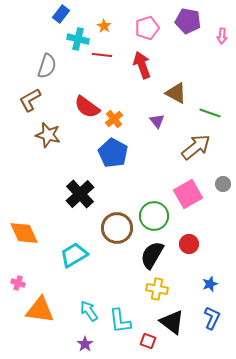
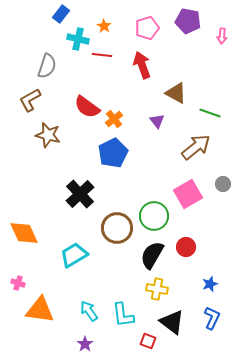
blue pentagon: rotated 16 degrees clockwise
red circle: moved 3 px left, 3 px down
cyan L-shape: moved 3 px right, 6 px up
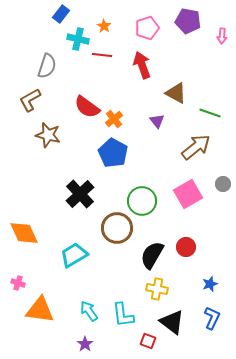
blue pentagon: rotated 16 degrees counterclockwise
green circle: moved 12 px left, 15 px up
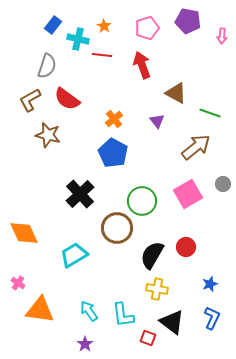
blue rectangle: moved 8 px left, 11 px down
red semicircle: moved 20 px left, 8 px up
pink cross: rotated 16 degrees clockwise
red square: moved 3 px up
